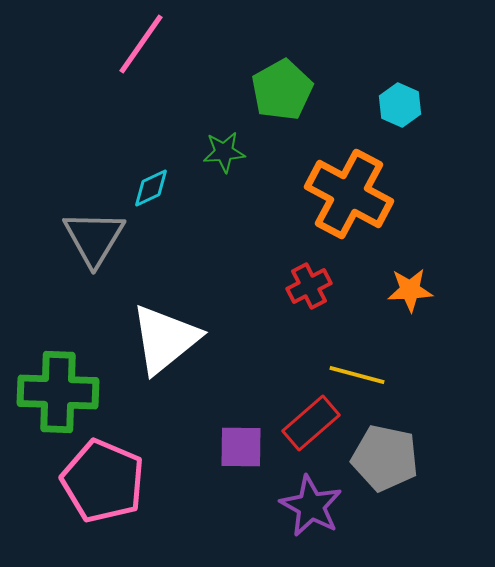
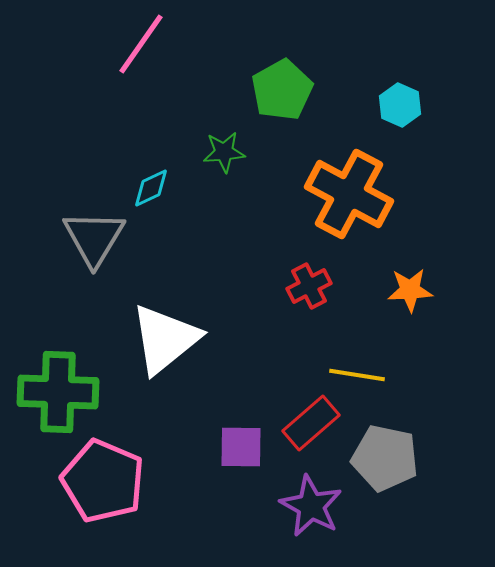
yellow line: rotated 6 degrees counterclockwise
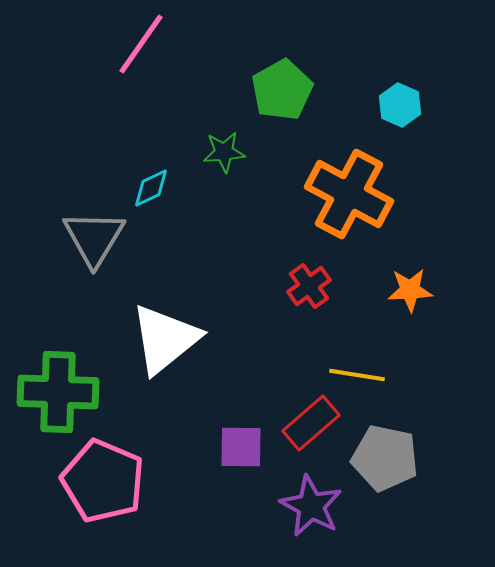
red cross: rotated 9 degrees counterclockwise
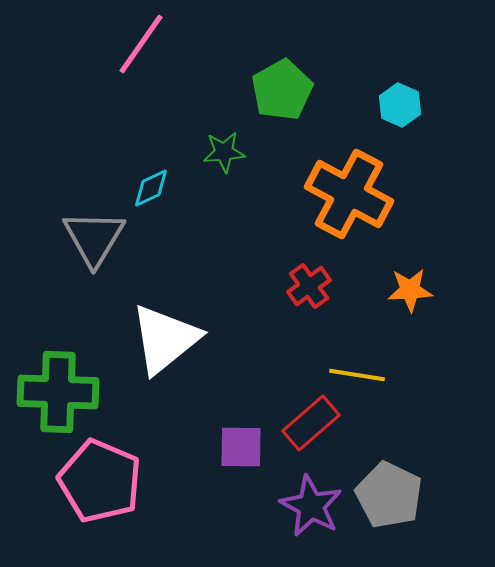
gray pentagon: moved 4 px right, 37 px down; rotated 14 degrees clockwise
pink pentagon: moved 3 px left
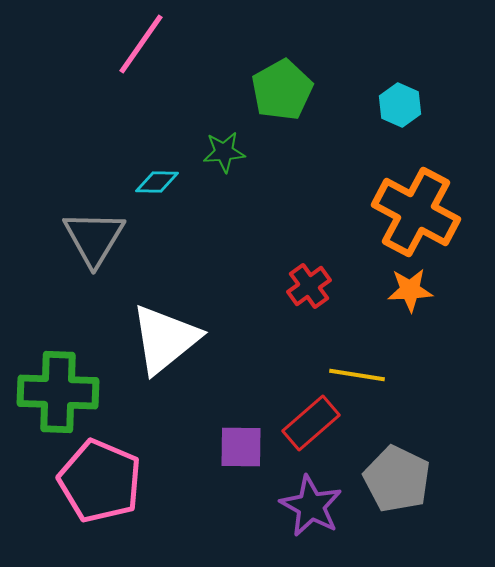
cyan diamond: moved 6 px right, 6 px up; rotated 27 degrees clockwise
orange cross: moved 67 px right, 18 px down
gray pentagon: moved 8 px right, 16 px up
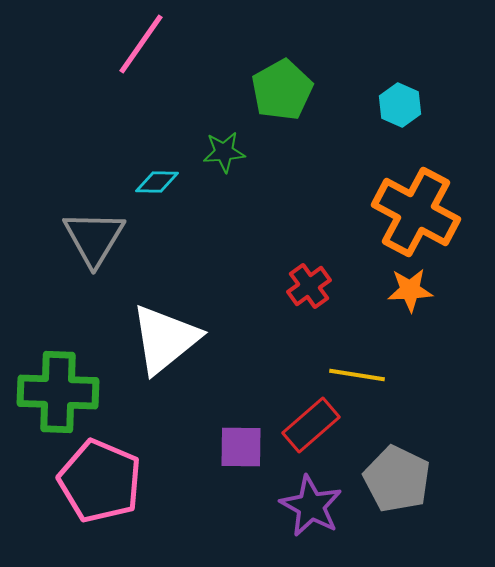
red rectangle: moved 2 px down
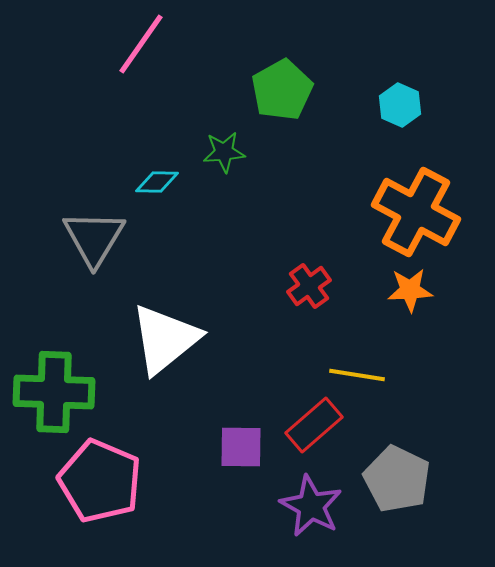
green cross: moved 4 px left
red rectangle: moved 3 px right
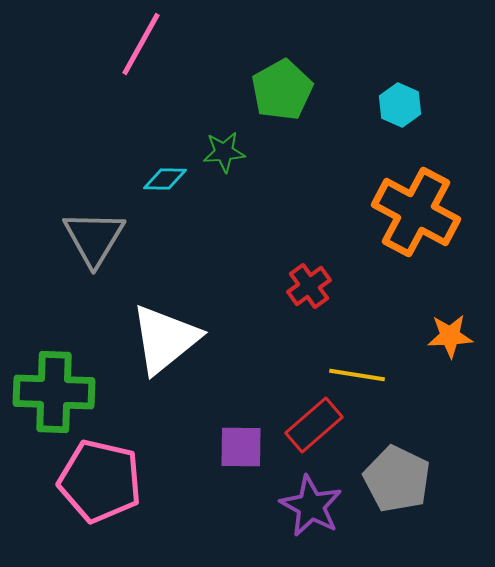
pink line: rotated 6 degrees counterclockwise
cyan diamond: moved 8 px right, 3 px up
orange star: moved 40 px right, 46 px down
pink pentagon: rotated 10 degrees counterclockwise
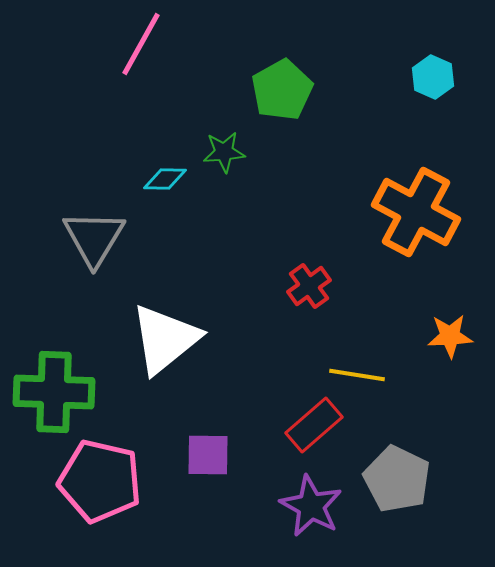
cyan hexagon: moved 33 px right, 28 px up
purple square: moved 33 px left, 8 px down
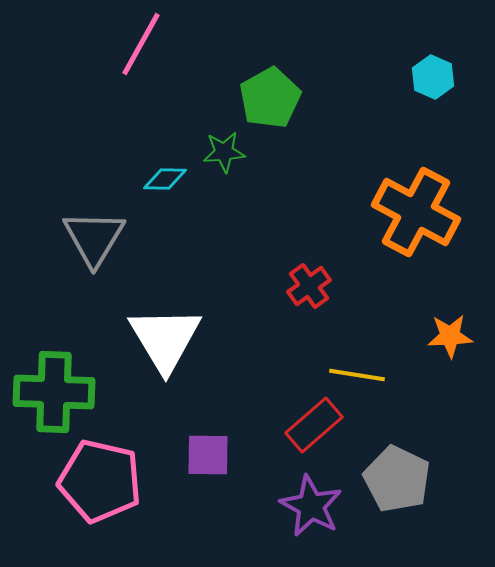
green pentagon: moved 12 px left, 8 px down
white triangle: rotated 22 degrees counterclockwise
